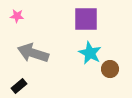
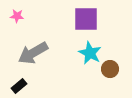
gray arrow: rotated 48 degrees counterclockwise
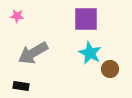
black rectangle: moved 2 px right; rotated 49 degrees clockwise
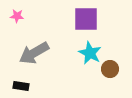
gray arrow: moved 1 px right
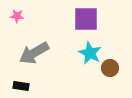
brown circle: moved 1 px up
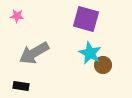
purple square: rotated 16 degrees clockwise
brown circle: moved 7 px left, 3 px up
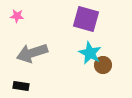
gray arrow: moved 2 px left; rotated 12 degrees clockwise
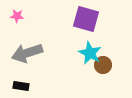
gray arrow: moved 5 px left
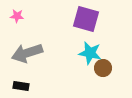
cyan star: rotated 15 degrees counterclockwise
brown circle: moved 3 px down
